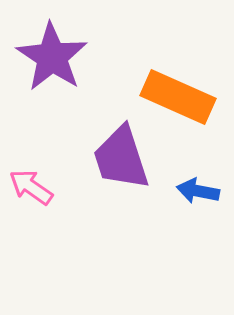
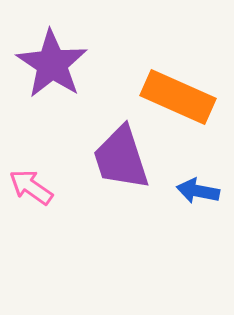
purple star: moved 7 px down
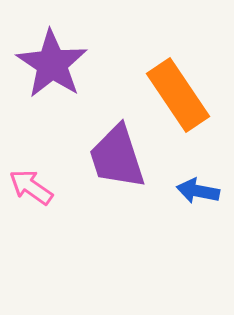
orange rectangle: moved 2 px up; rotated 32 degrees clockwise
purple trapezoid: moved 4 px left, 1 px up
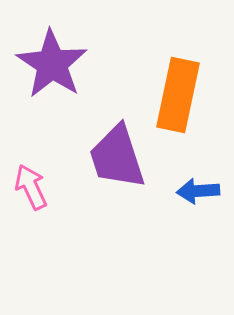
orange rectangle: rotated 46 degrees clockwise
pink arrow: rotated 30 degrees clockwise
blue arrow: rotated 15 degrees counterclockwise
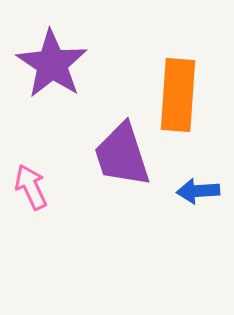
orange rectangle: rotated 8 degrees counterclockwise
purple trapezoid: moved 5 px right, 2 px up
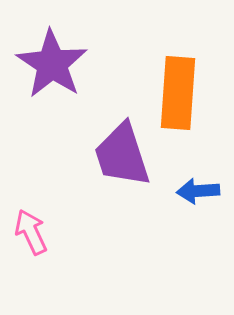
orange rectangle: moved 2 px up
pink arrow: moved 45 px down
